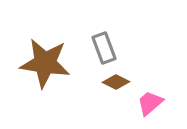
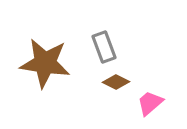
gray rectangle: moved 1 px up
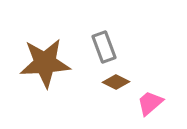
brown star: rotated 12 degrees counterclockwise
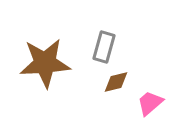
gray rectangle: rotated 36 degrees clockwise
brown diamond: rotated 40 degrees counterclockwise
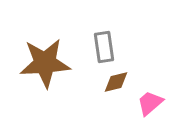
gray rectangle: rotated 24 degrees counterclockwise
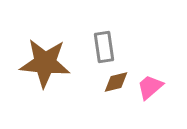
brown star: rotated 9 degrees clockwise
pink trapezoid: moved 16 px up
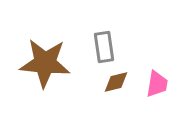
pink trapezoid: moved 7 px right, 3 px up; rotated 140 degrees clockwise
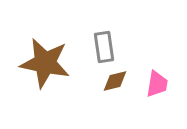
brown star: rotated 6 degrees clockwise
brown diamond: moved 1 px left, 1 px up
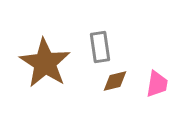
gray rectangle: moved 4 px left
brown star: rotated 21 degrees clockwise
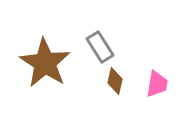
gray rectangle: rotated 24 degrees counterclockwise
brown diamond: rotated 64 degrees counterclockwise
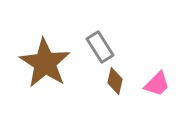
pink trapezoid: rotated 36 degrees clockwise
